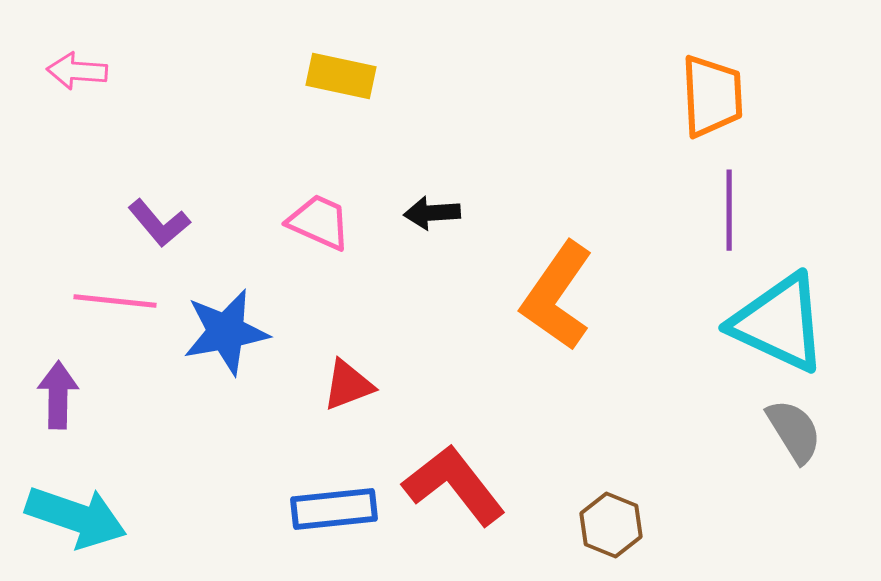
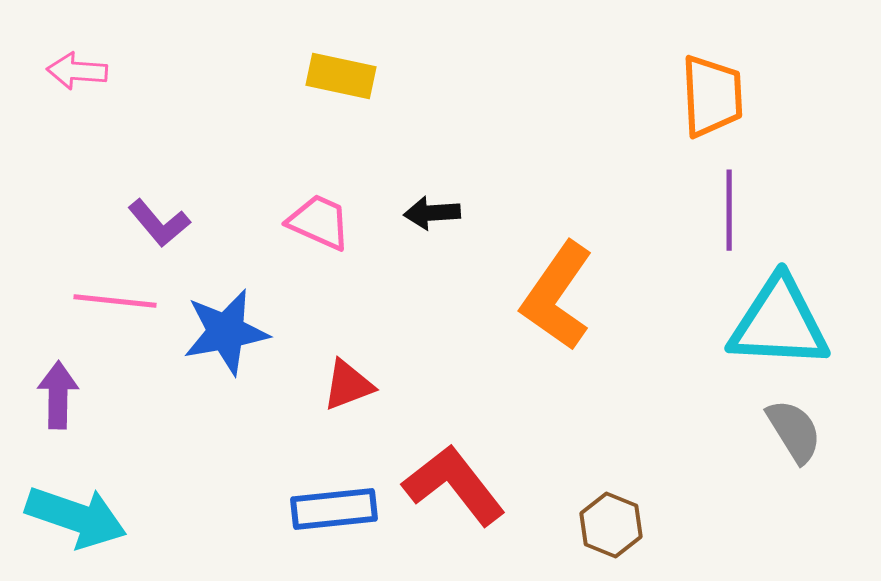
cyan triangle: rotated 22 degrees counterclockwise
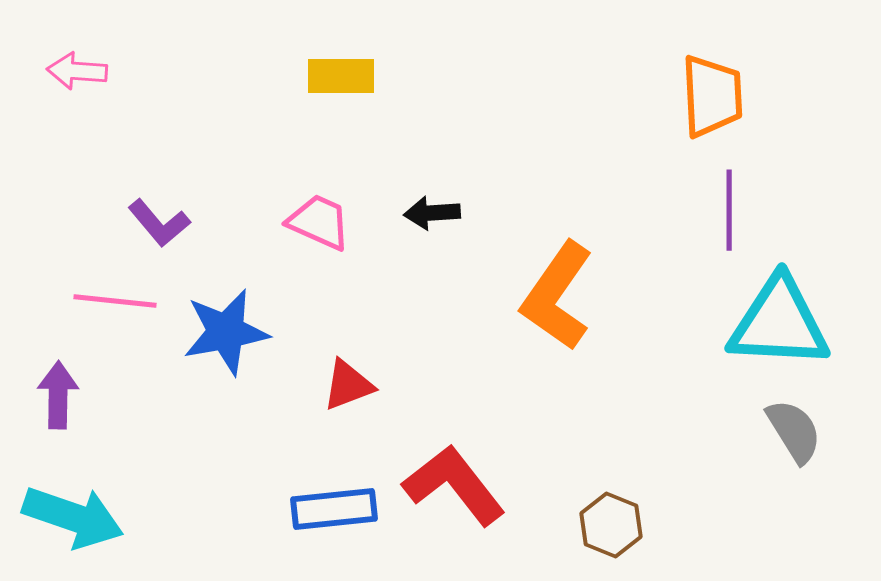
yellow rectangle: rotated 12 degrees counterclockwise
cyan arrow: moved 3 px left
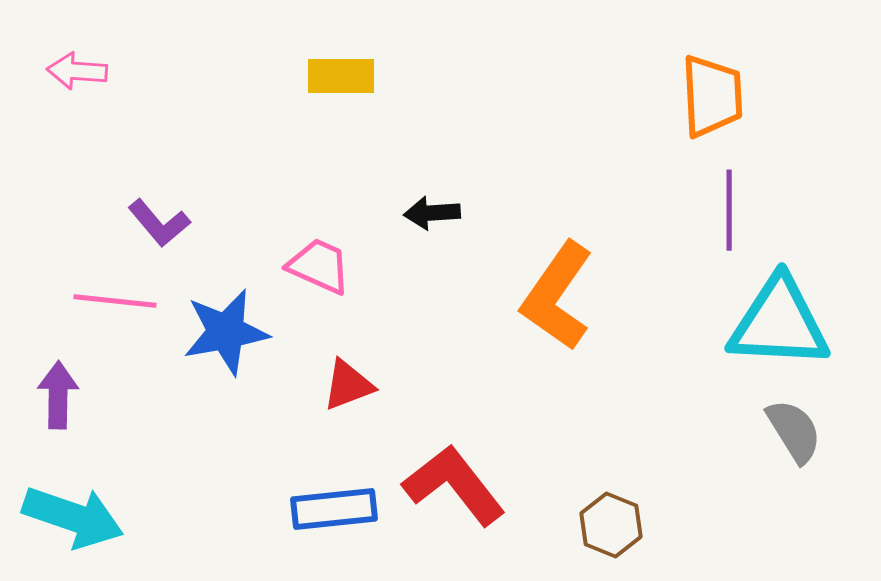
pink trapezoid: moved 44 px down
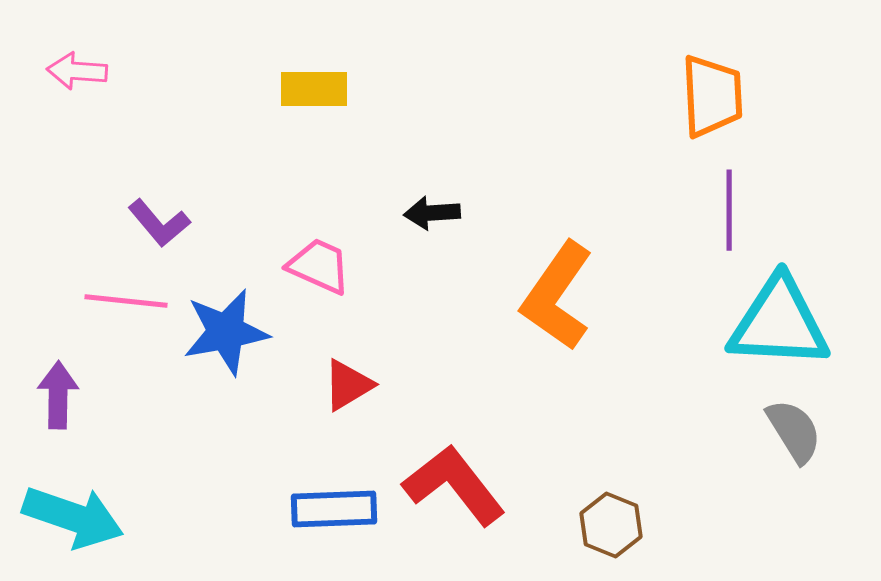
yellow rectangle: moved 27 px left, 13 px down
pink line: moved 11 px right
red triangle: rotated 10 degrees counterclockwise
blue rectangle: rotated 4 degrees clockwise
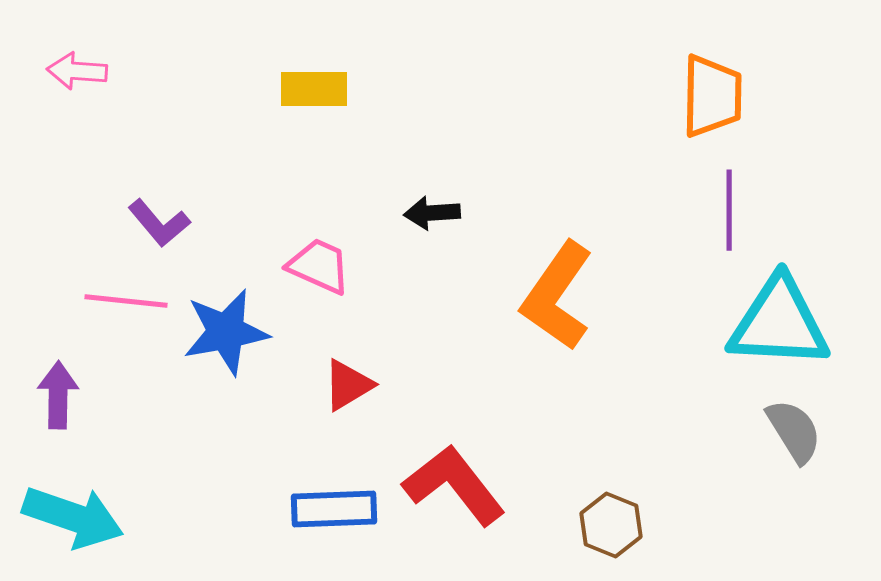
orange trapezoid: rotated 4 degrees clockwise
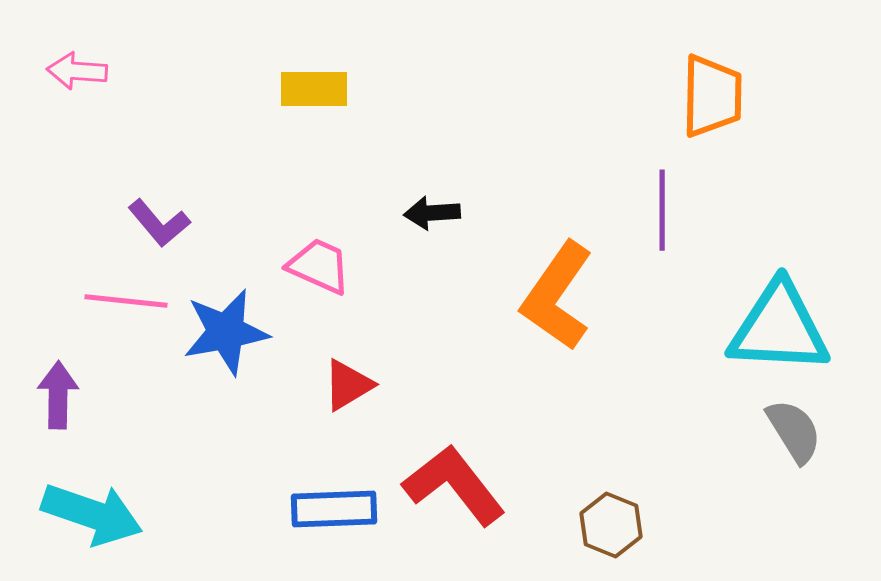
purple line: moved 67 px left
cyan triangle: moved 5 px down
cyan arrow: moved 19 px right, 3 px up
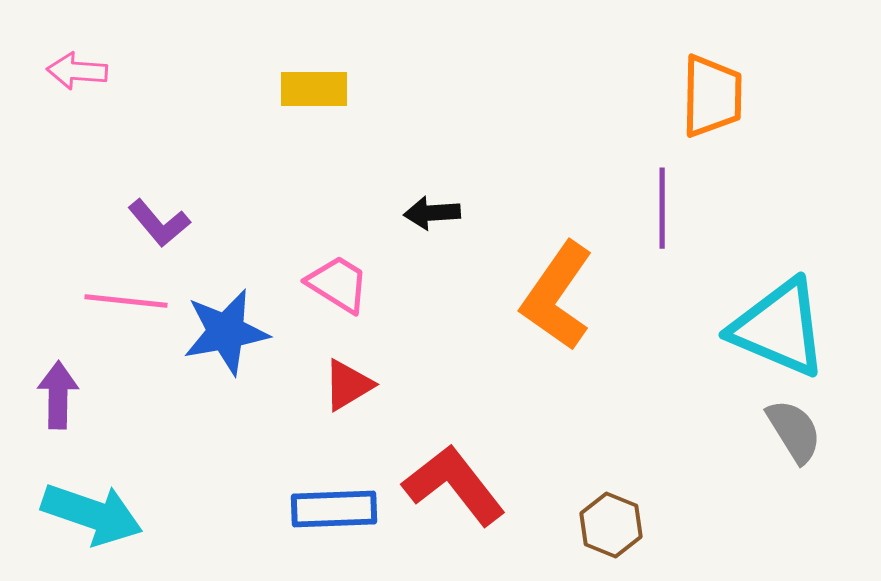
purple line: moved 2 px up
pink trapezoid: moved 19 px right, 18 px down; rotated 8 degrees clockwise
cyan triangle: rotated 20 degrees clockwise
